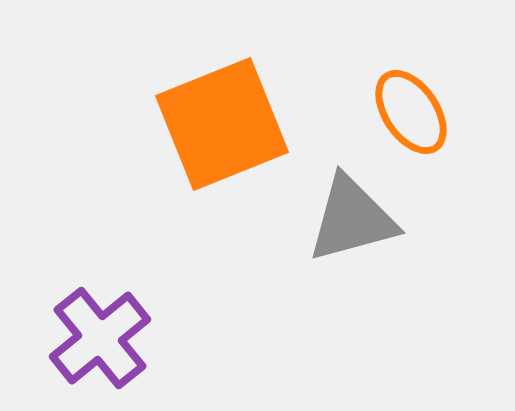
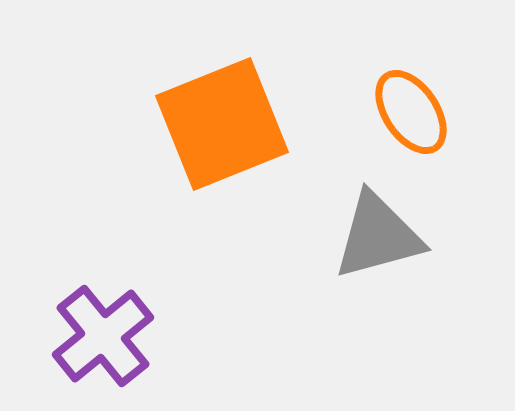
gray triangle: moved 26 px right, 17 px down
purple cross: moved 3 px right, 2 px up
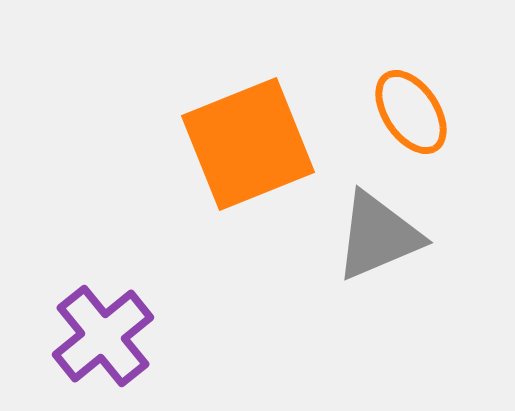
orange square: moved 26 px right, 20 px down
gray triangle: rotated 8 degrees counterclockwise
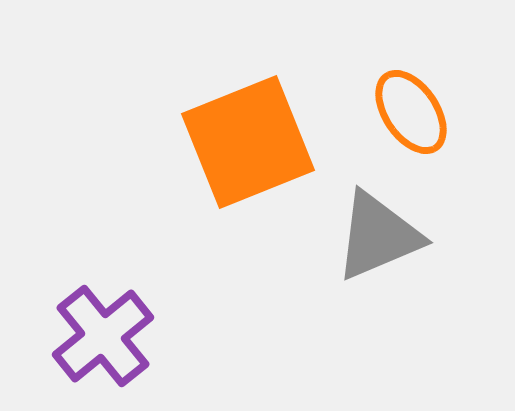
orange square: moved 2 px up
